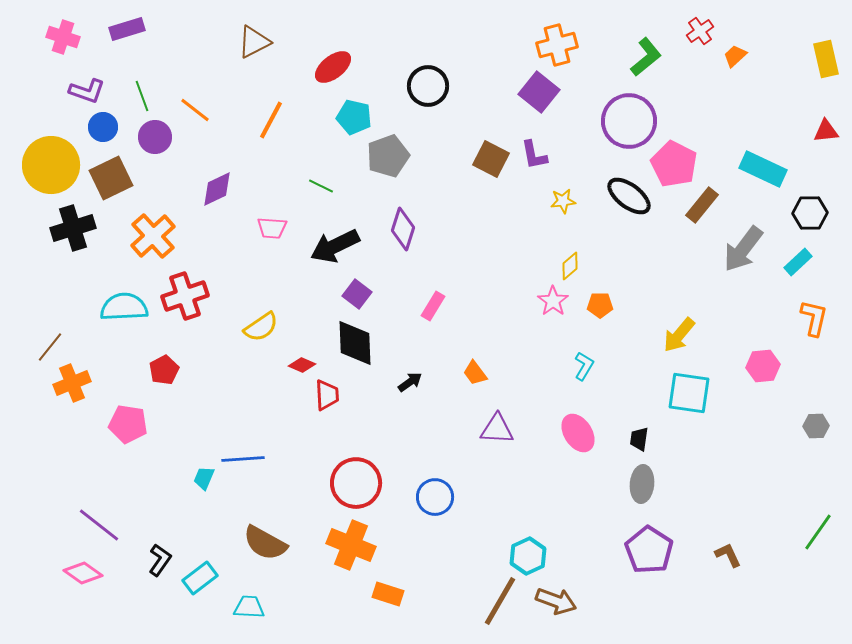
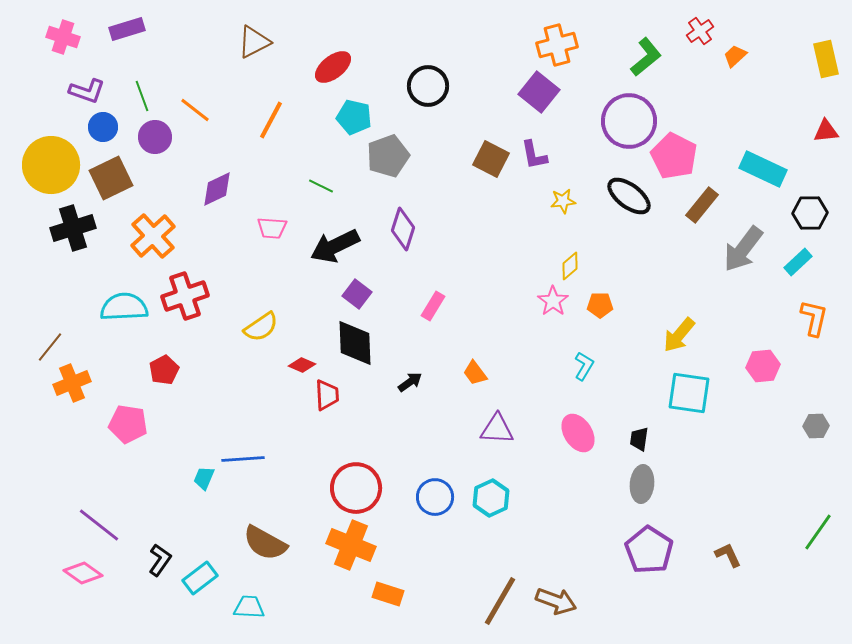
pink pentagon at (674, 164): moved 8 px up
red circle at (356, 483): moved 5 px down
cyan hexagon at (528, 556): moved 37 px left, 58 px up
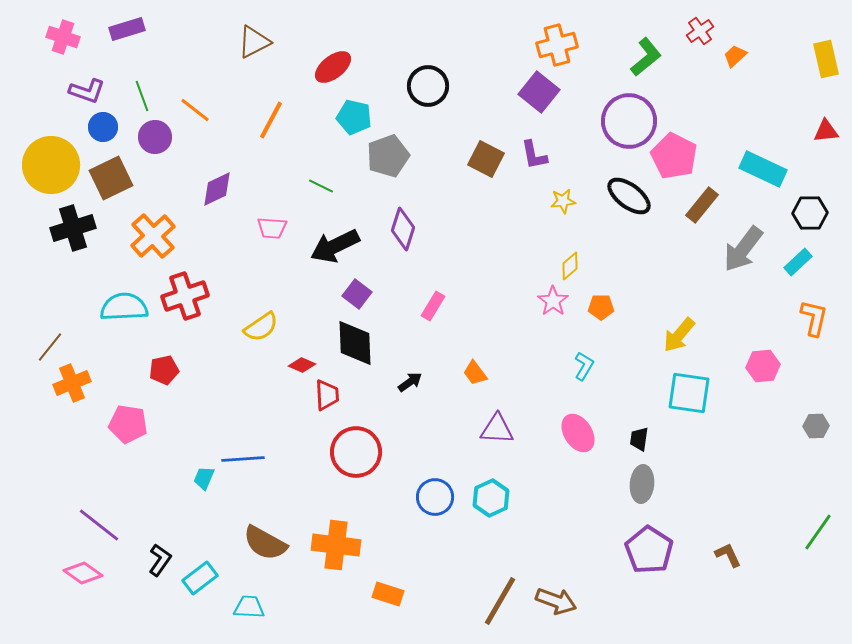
brown square at (491, 159): moved 5 px left
orange pentagon at (600, 305): moved 1 px right, 2 px down
red pentagon at (164, 370): rotated 16 degrees clockwise
red circle at (356, 488): moved 36 px up
orange cross at (351, 545): moved 15 px left; rotated 15 degrees counterclockwise
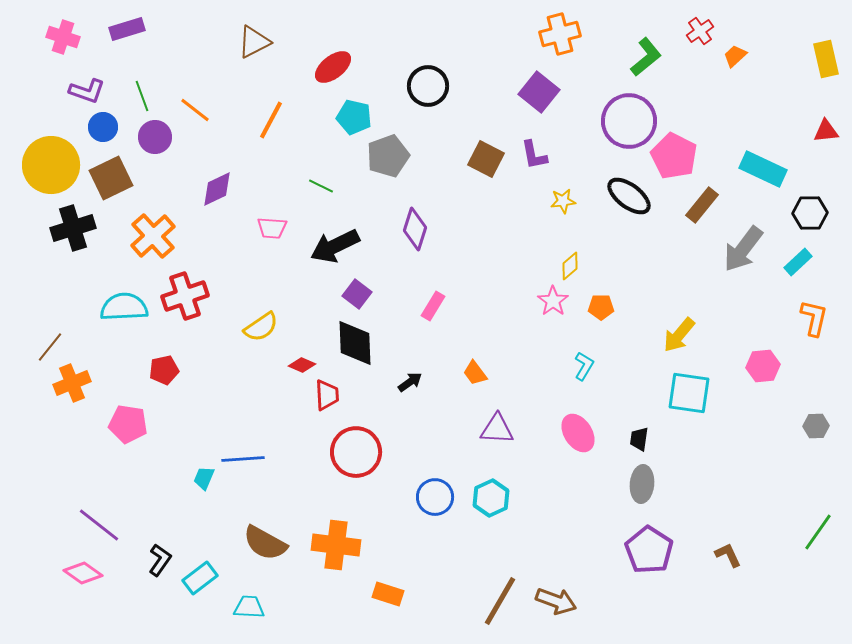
orange cross at (557, 45): moved 3 px right, 11 px up
purple diamond at (403, 229): moved 12 px right
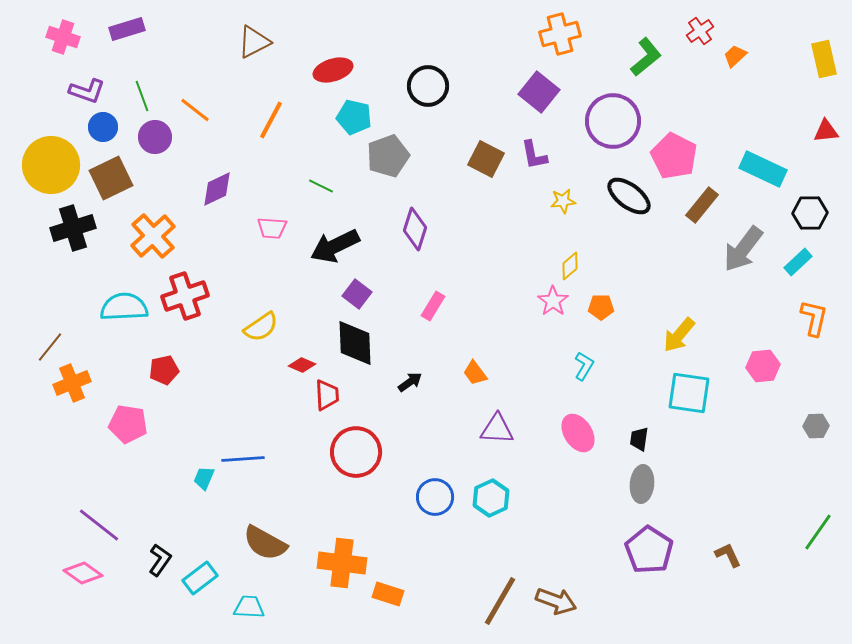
yellow rectangle at (826, 59): moved 2 px left
red ellipse at (333, 67): moved 3 px down; rotated 21 degrees clockwise
purple circle at (629, 121): moved 16 px left
orange cross at (336, 545): moved 6 px right, 18 px down
